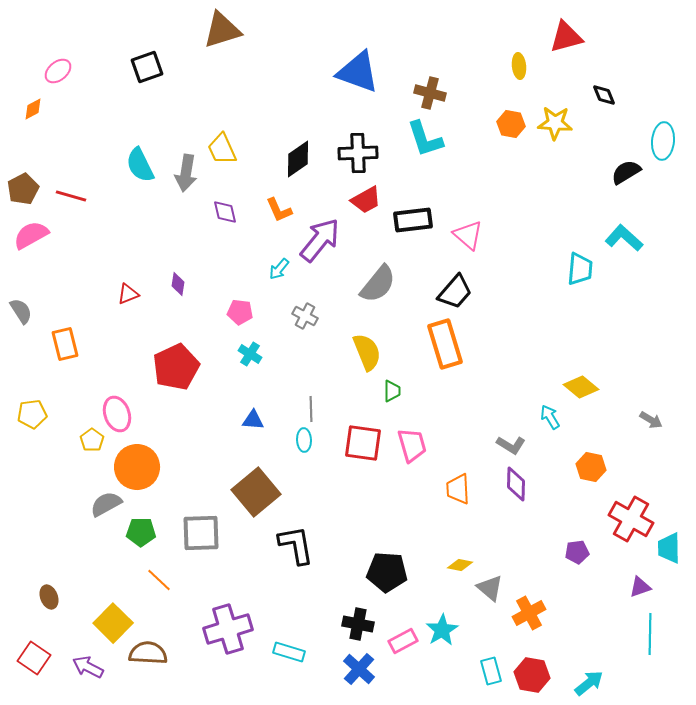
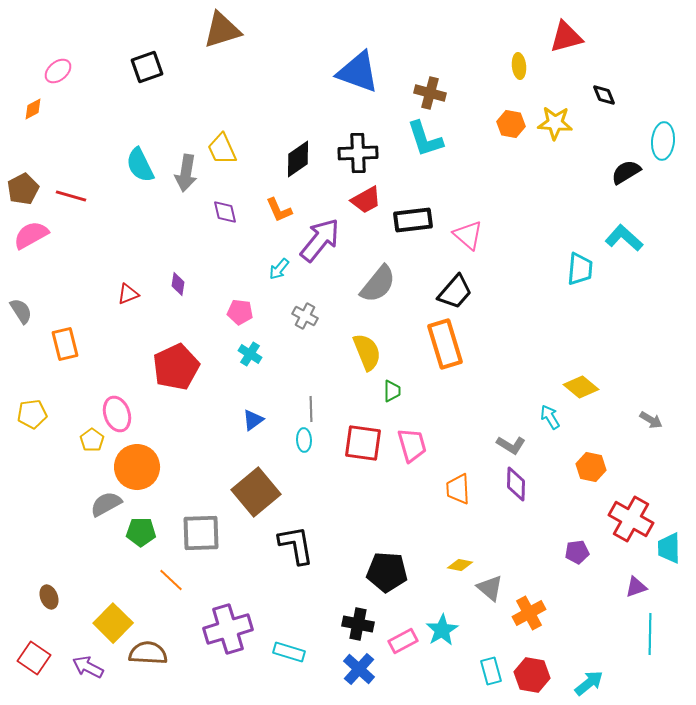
blue triangle at (253, 420): rotated 40 degrees counterclockwise
orange line at (159, 580): moved 12 px right
purple triangle at (640, 587): moved 4 px left
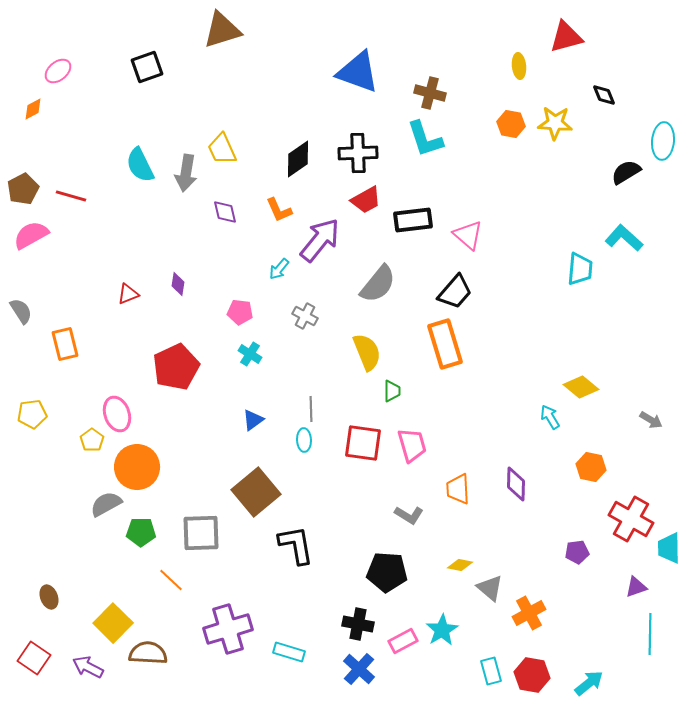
gray L-shape at (511, 445): moved 102 px left, 70 px down
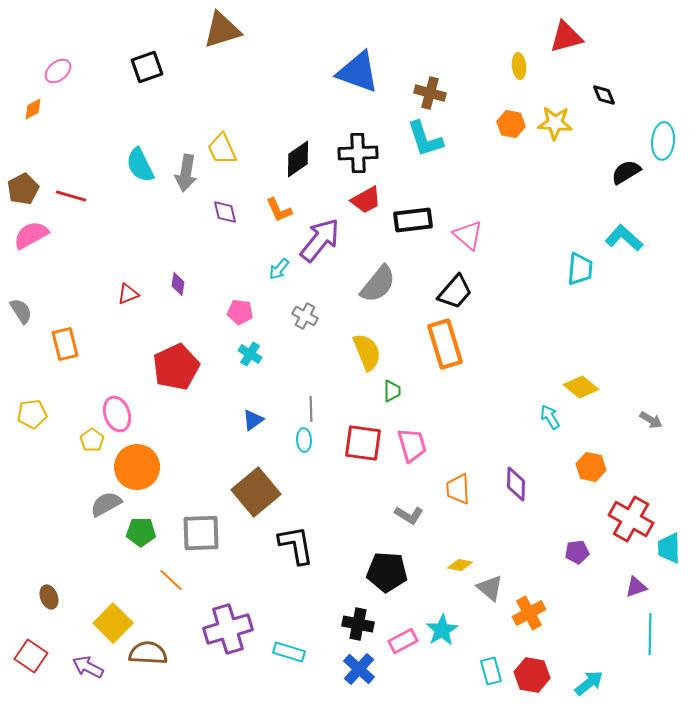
red square at (34, 658): moved 3 px left, 2 px up
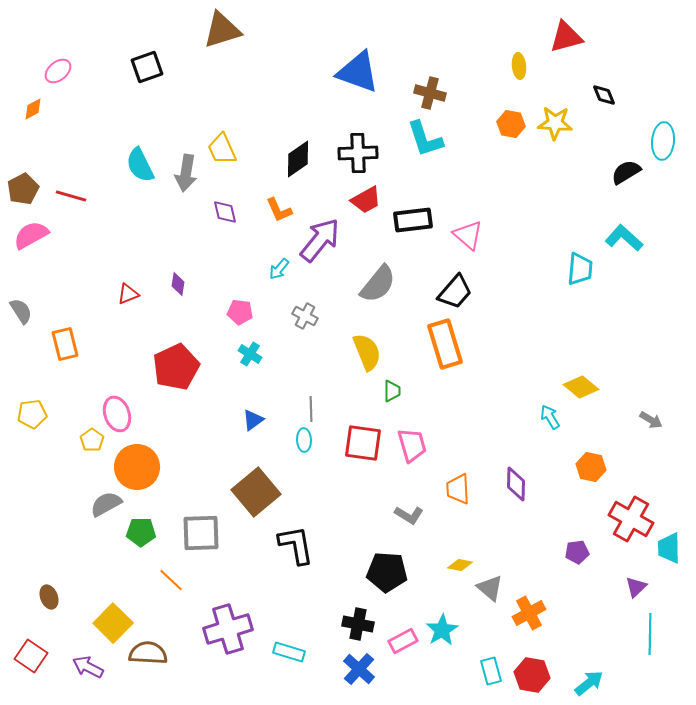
purple triangle at (636, 587): rotated 25 degrees counterclockwise
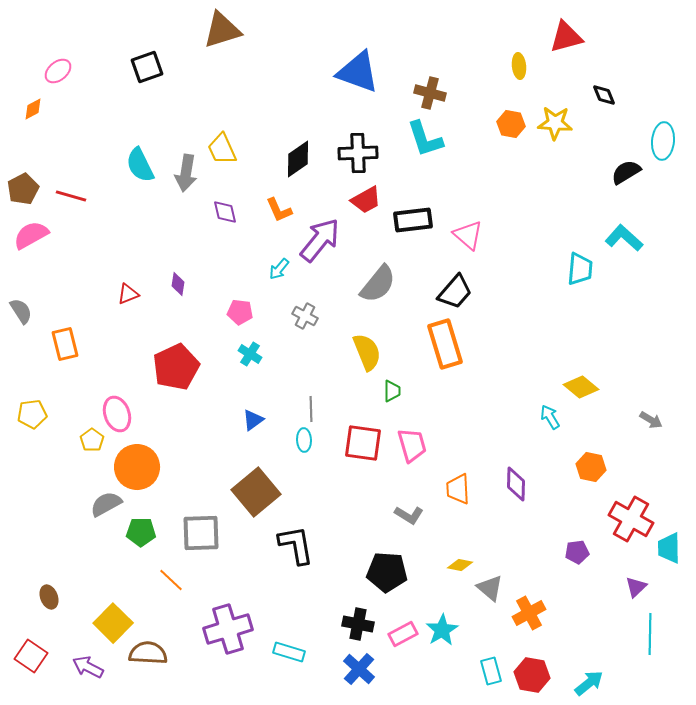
pink rectangle at (403, 641): moved 7 px up
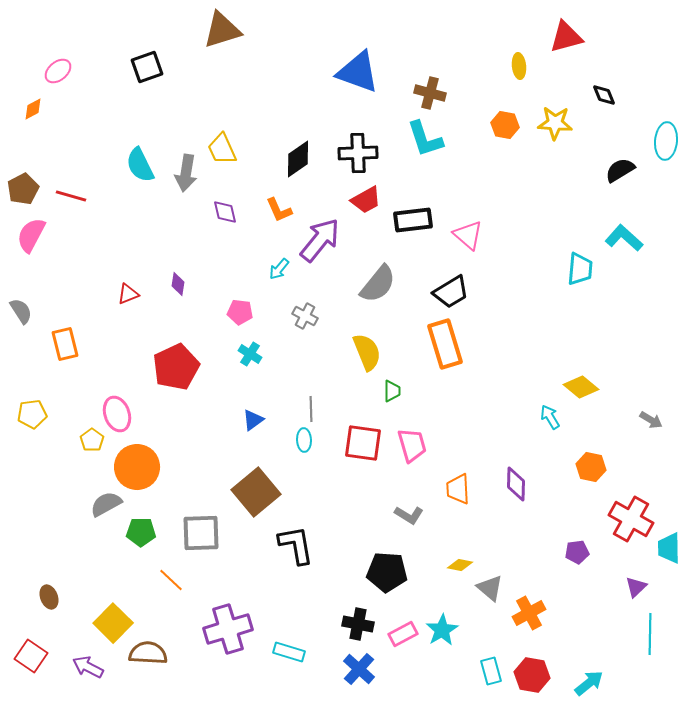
orange hexagon at (511, 124): moved 6 px left, 1 px down
cyan ellipse at (663, 141): moved 3 px right
black semicircle at (626, 172): moved 6 px left, 2 px up
pink semicircle at (31, 235): rotated 33 degrees counterclockwise
black trapezoid at (455, 292): moved 4 px left; rotated 18 degrees clockwise
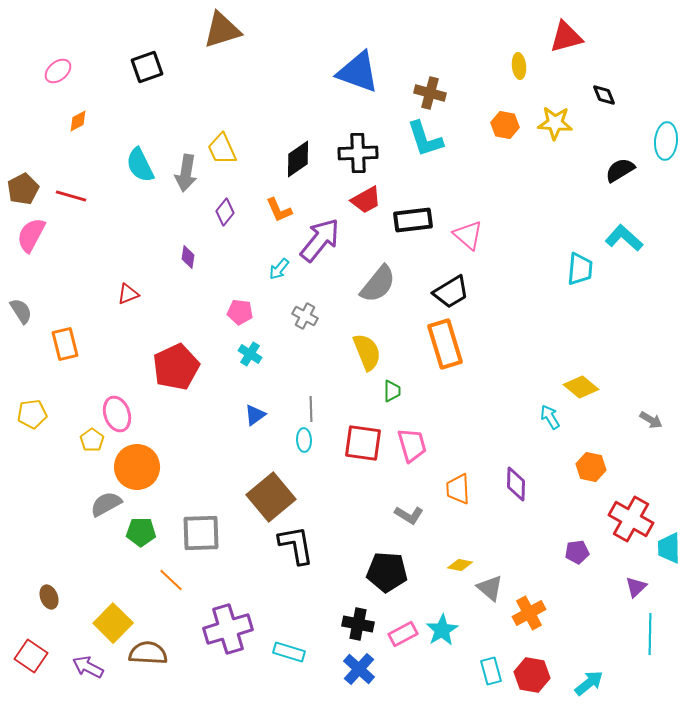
orange diamond at (33, 109): moved 45 px right, 12 px down
purple diamond at (225, 212): rotated 52 degrees clockwise
purple diamond at (178, 284): moved 10 px right, 27 px up
blue triangle at (253, 420): moved 2 px right, 5 px up
brown square at (256, 492): moved 15 px right, 5 px down
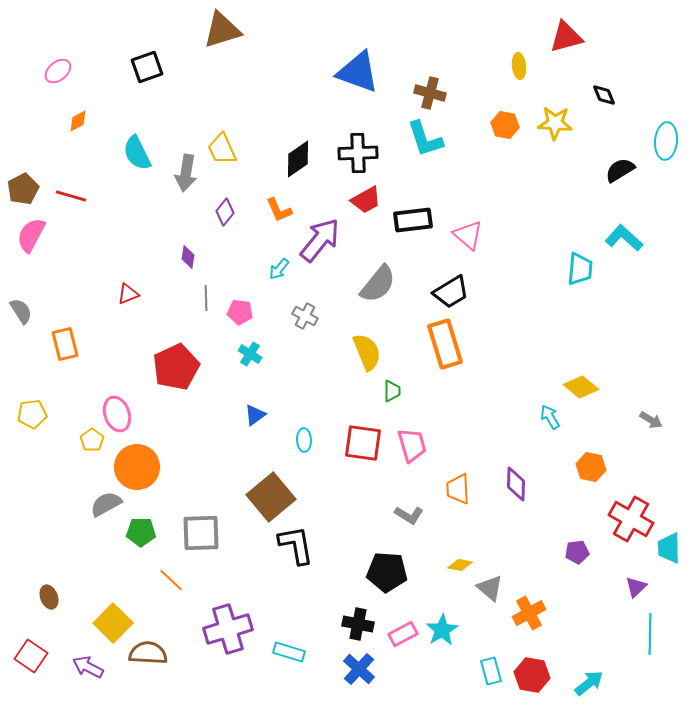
cyan semicircle at (140, 165): moved 3 px left, 12 px up
gray line at (311, 409): moved 105 px left, 111 px up
